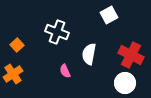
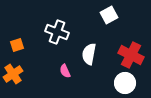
orange square: rotated 24 degrees clockwise
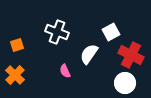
white square: moved 2 px right, 17 px down
white semicircle: rotated 25 degrees clockwise
orange cross: moved 2 px right, 1 px down; rotated 12 degrees counterclockwise
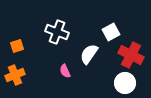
orange square: moved 1 px down
orange cross: rotated 24 degrees clockwise
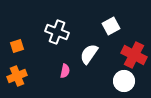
white square: moved 6 px up
red cross: moved 3 px right
pink semicircle: rotated 144 degrees counterclockwise
orange cross: moved 2 px right, 1 px down
white circle: moved 1 px left, 2 px up
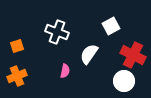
red cross: moved 1 px left
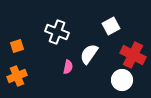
pink semicircle: moved 3 px right, 4 px up
white circle: moved 2 px left, 1 px up
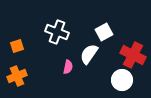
white square: moved 7 px left, 6 px down
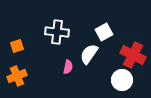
white cross: rotated 15 degrees counterclockwise
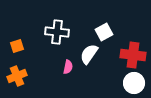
red cross: rotated 20 degrees counterclockwise
white circle: moved 12 px right, 3 px down
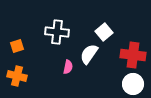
white square: rotated 12 degrees counterclockwise
orange cross: rotated 36 degrees clockwise
white circle: moved 1 px left, 1 px down
